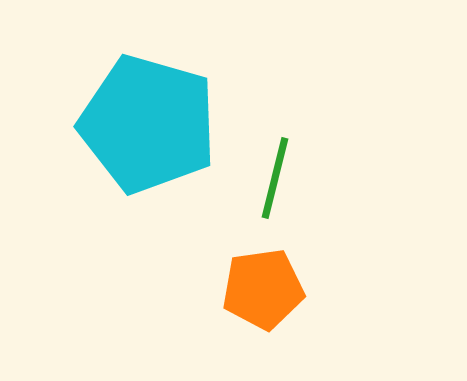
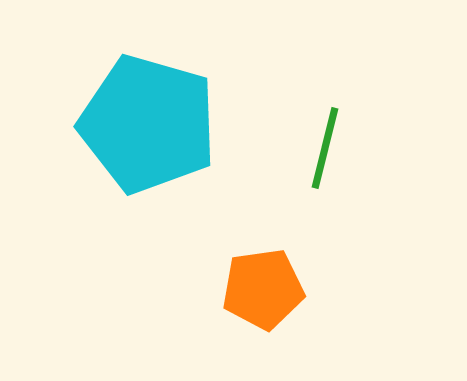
green line: moved 50 px right, 30 px up
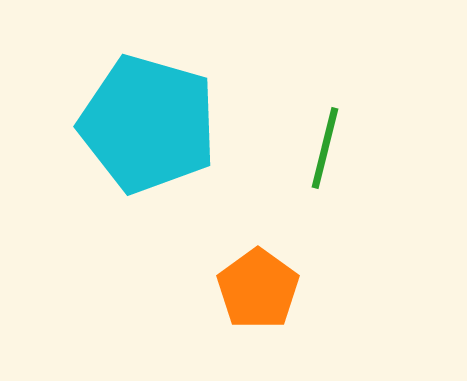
orange pentagon: moved 5 px left; rotated 28 degrees counterclockwise
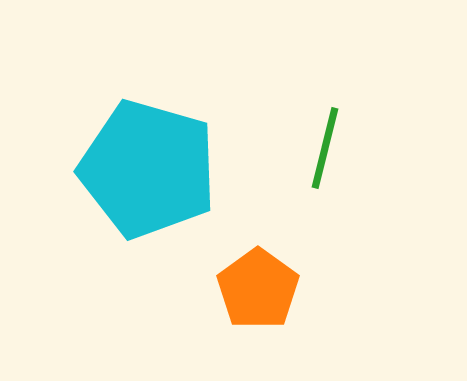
cyan pentagon: moved 45 px down
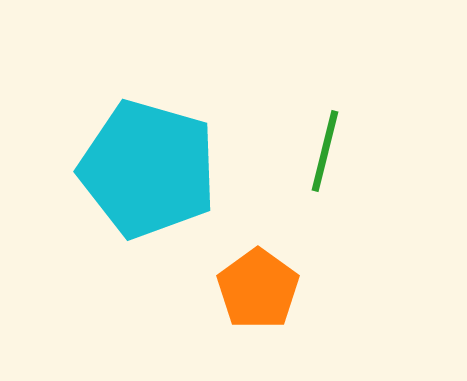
green line: moved 3 px down
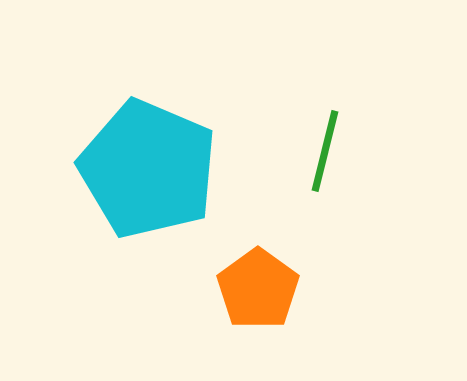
cyan pentagon: rotated 7 degrees clockwise
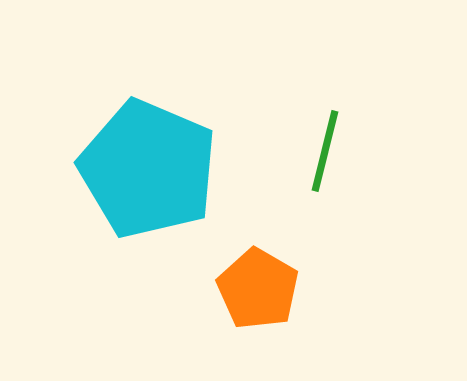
orange pentagon: rotated 6 degrees counterclockwise
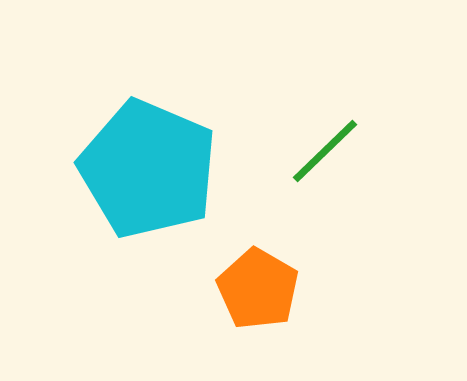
green line: rotated 32 degrees clockwise
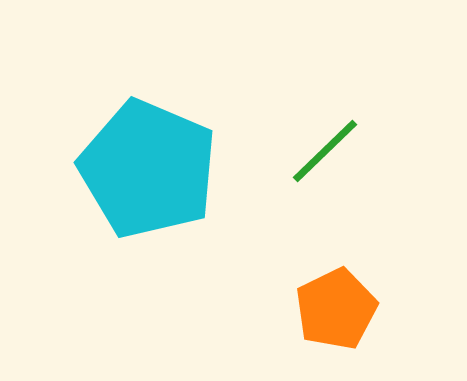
orange pentagon: moved 78 px right, 20 px down; rotated 16 degrees clockwise
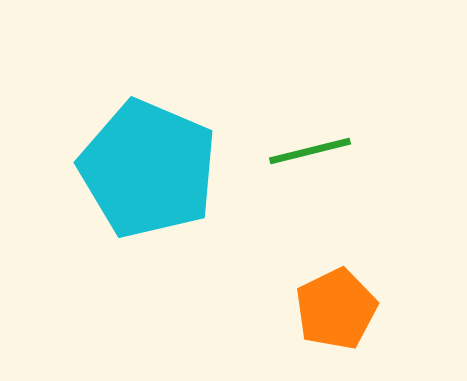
green line: moved 15 px left; rotated 30 degrees clockwise
